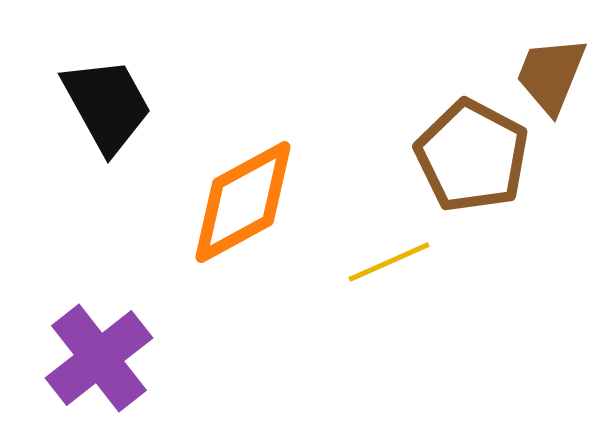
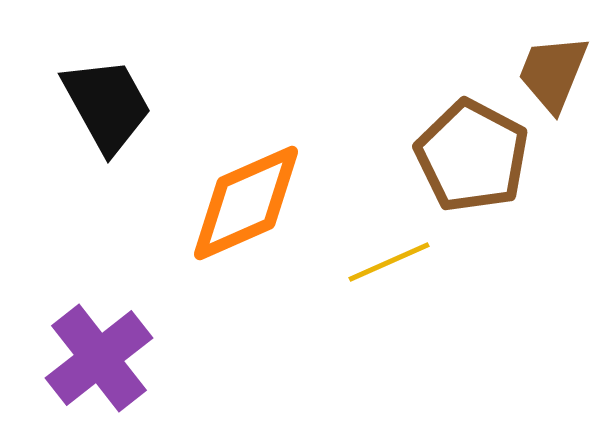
brown trapezoid: moved 2 px right, 2 px up
orange diamond: moved 3 px right, 1 px down; rotated 5 degrees clockwise
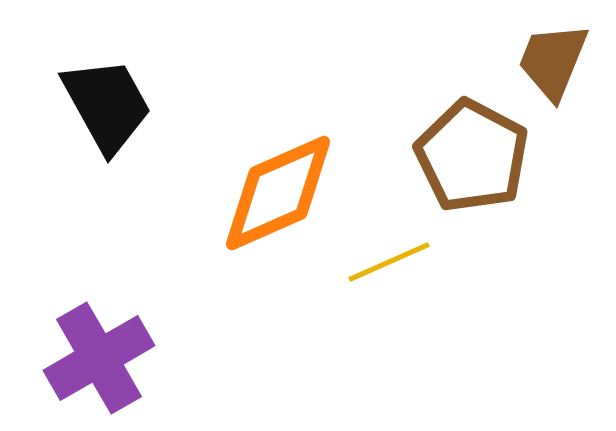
brown trapezoid: moved 12 px up
orange diamond: moved 32 px right, 10 px up
purple cross: rotated 8 degrees clockwise
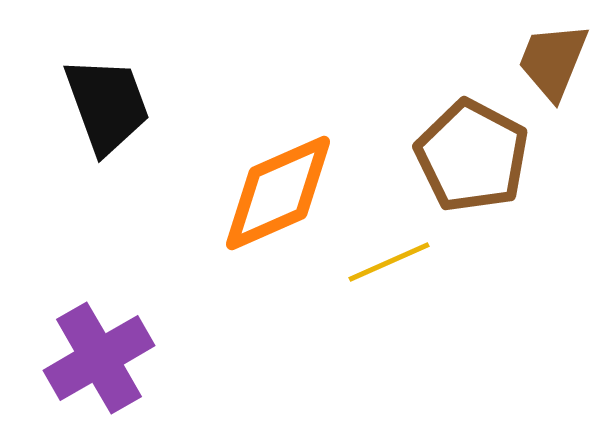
black trapezoid: rotated 9 degrees clockwise
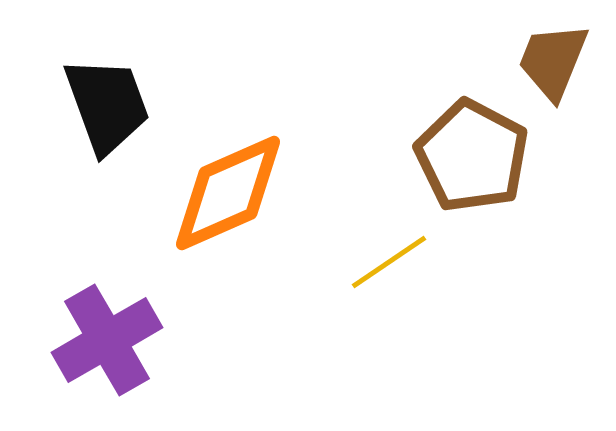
orange diamond: moved 50 px left
yellow line: rotated 10 degrees counterclockwise
purple cross: moved 8 px right, 18 px up
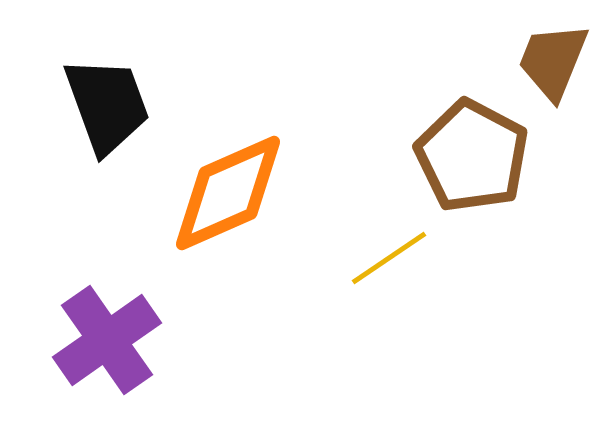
yellow line: moved 4 px up
purple cross: rotated 5 degrees counterclockwise
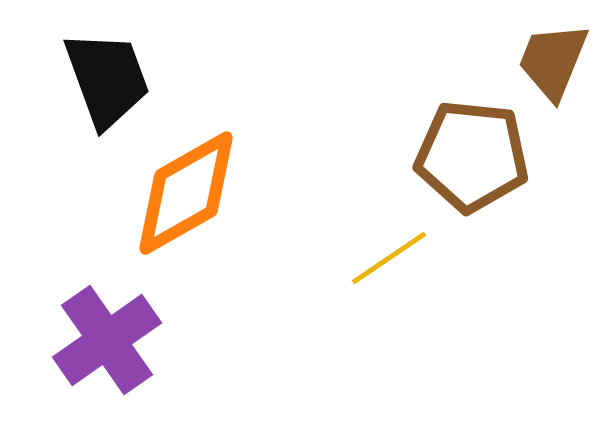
black trapezoid: moved 26 px up
brown pentagon: rotated 22 degrees counterclockwise
orange diamond: moved 42 px left; rotated 6 degrees counterclockwise
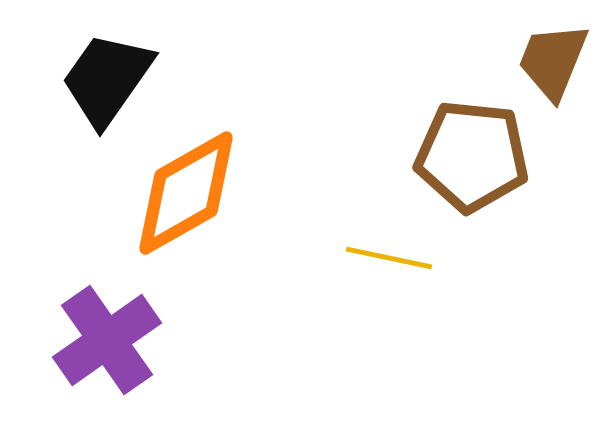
black trapezoid: rotated 125 degrees counterclockwise
yellow line: rotated 46 degrees clockwise
